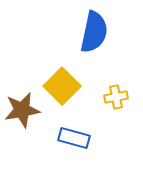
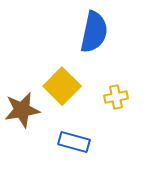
blue rectangle: moved 4 px down
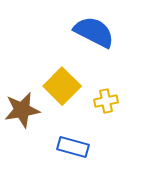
blue semicircle: rotated 75 degrees counterclockwise
yellow cross: moved 10 px left, 4 px down
blue rectangle: moved 1 px left, 5 px down
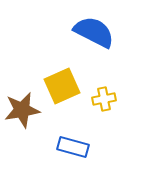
yellow square: rotated 21 degrees clockwise
yellow cross: moved 2 px left, 2 px up
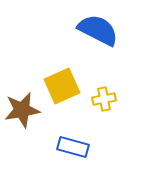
blue semicircle: moved 4 px right, 2 px up
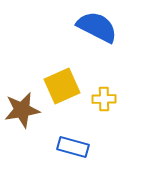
blue semicircle: moved 1 px left, 3 px up
yellow cross: rotated 10 degrees clockwise
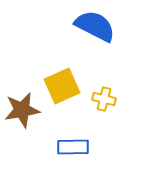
blue semicircle: moved 2 px left, 1 px up
yellow cross: rotated 15 degrees clockwise
blue rectangle: rotated 16 degrees counterclockwise
